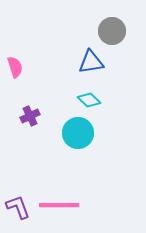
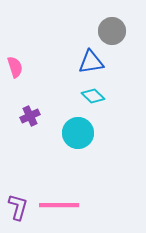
cyan diamond: moved 4 px right, 4 px up
purple L-shape: rotated 36 degrees clockwise
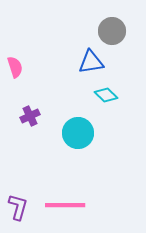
cyan diamond: moved 13 px right, 1 px up
pink line: moved 6 px right
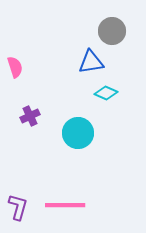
cyan diamond: moved 2 px up; rotated 20 degrees counterclockwise
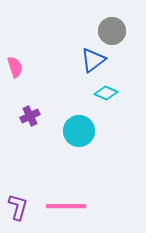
blue triangle: moved 2 px right, 2 px up; rotated 28 degrees counterclockwise
cyan circle: moved 1 px right, 2 px up
pink line: moved 1 px right, 1 px down
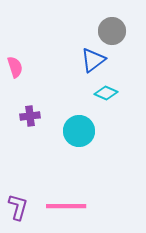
purple cross: rotated 18 degrees clockwise
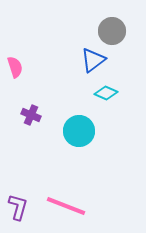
purple cross: moved 1 px right, 1 px up; rotated 30 degrees clockwise
pink line: rotated 21 degrees clockwise
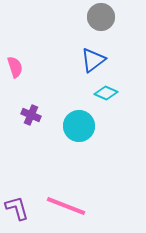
gray circle: moved 11 px left, 14 px up
cyan circle: moved 5 px up
purple L-shape: moved 1 px left, 1 px down; rotated 32 degrees counterclockwise
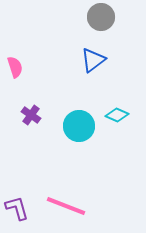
cyan diamond: moved 11 px right, 22 px down
purple cross: rotated 12 degrees clockwise
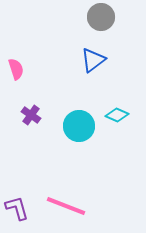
pink semicircle: moved 1 px right, 2 px down
